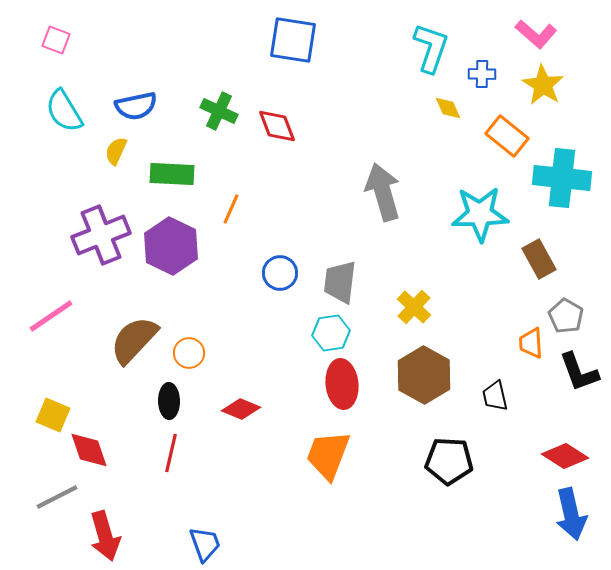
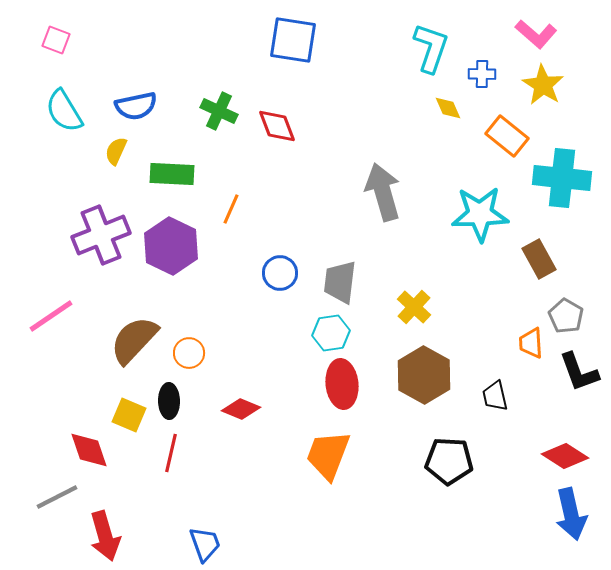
yellow square at (53, 415): moved 76 px right
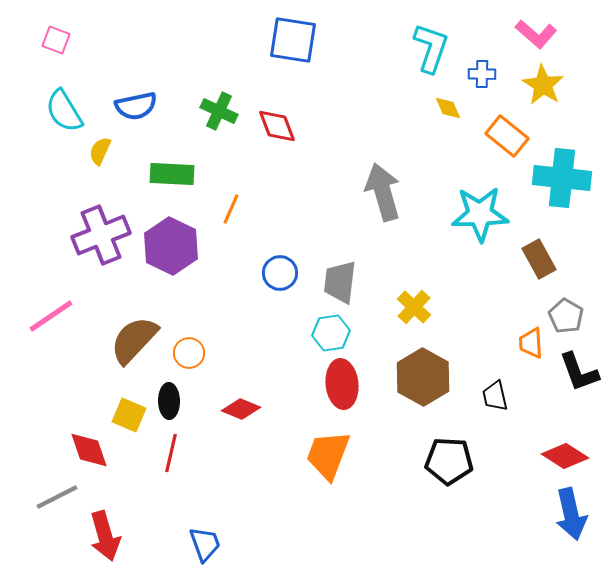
yellow semicircle at (116, 151): moved 16 px left
brown hexagon at (424, 375): moved 1 px left, 2 px down
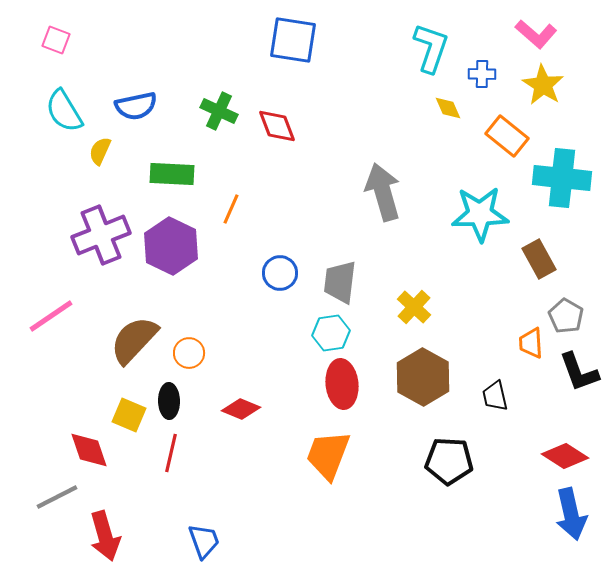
blue trapezoid at (205, 544): moved 1 px left, 3 px up
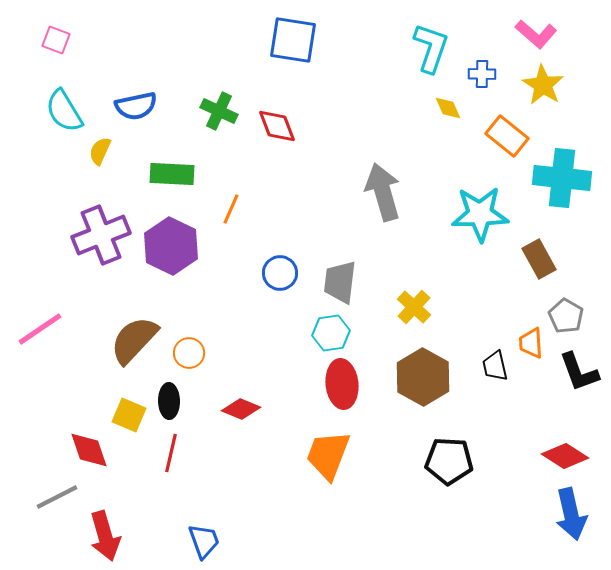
pink line at (51, 316): moved 11 px left, 13 px down
black trapezoid at (495, 396): moved 30 px up
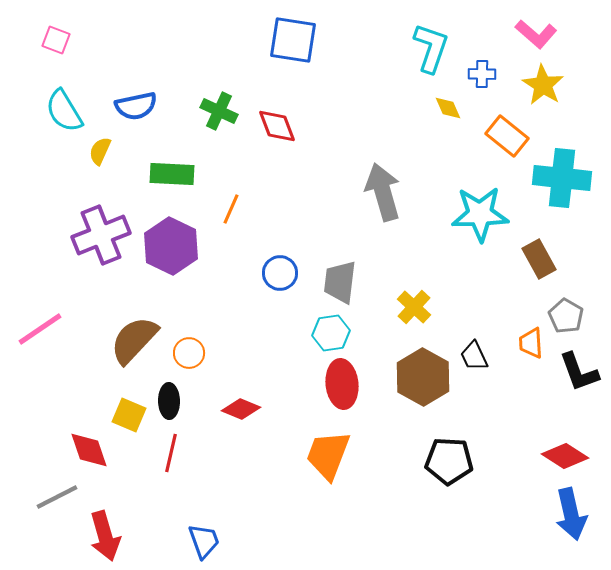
black trapezoid at (495, 366): moved 21 px left, 10 px up; rotated 12 degrees counterclockwise
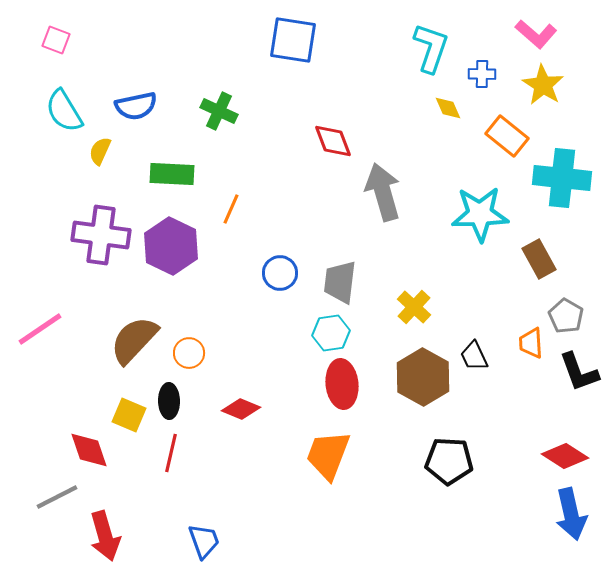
red diamond at (277, 126): moved 56 px right, 15 px down
purple cross at (101, 235): rotated 30 degrees clockwise
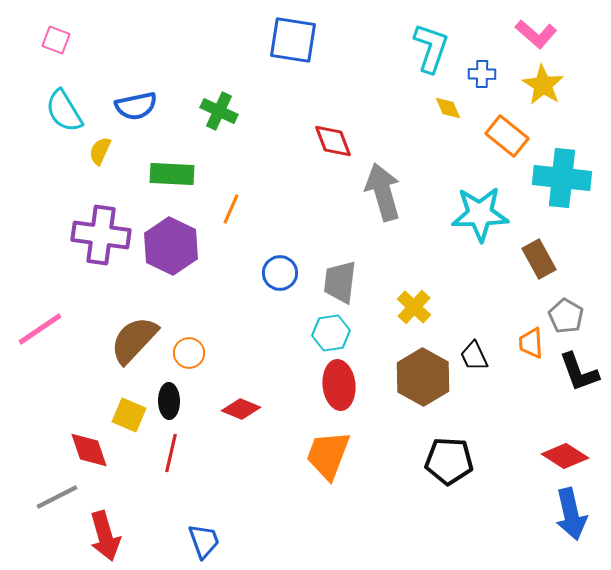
red ellipse at (342, 384): moved 3 px left, 1 px down
